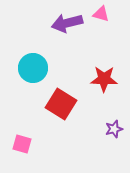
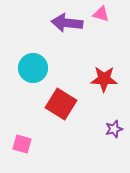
purple arrow: rotated 20 degrees clockwise
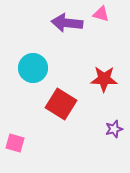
pink square: moved 7 px left, 1 px up
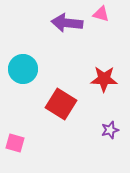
cyan circle: moved 10 px left, 1 px down
purple star: moved 4 px left, 1 px down
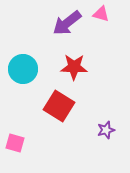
purple arrow: rotated 44 degrees counterclockwise
red star: moved 30 px left, 12 px up
red square: moved 2 px left, 2 px down
purple star: moved 4 px left
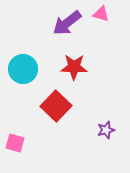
red square: moved 3 px left; rotated 12 degrees clockwise
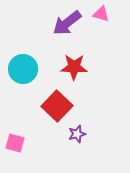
red square: moved 1 px right
purple star: moved 29 px left, 4 px down
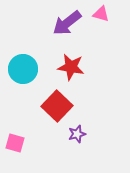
red star: moved 3 px left; rotated 8 degrees clockwise
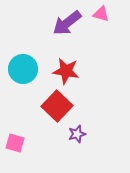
red star: moved 5 px left, 4 px down
